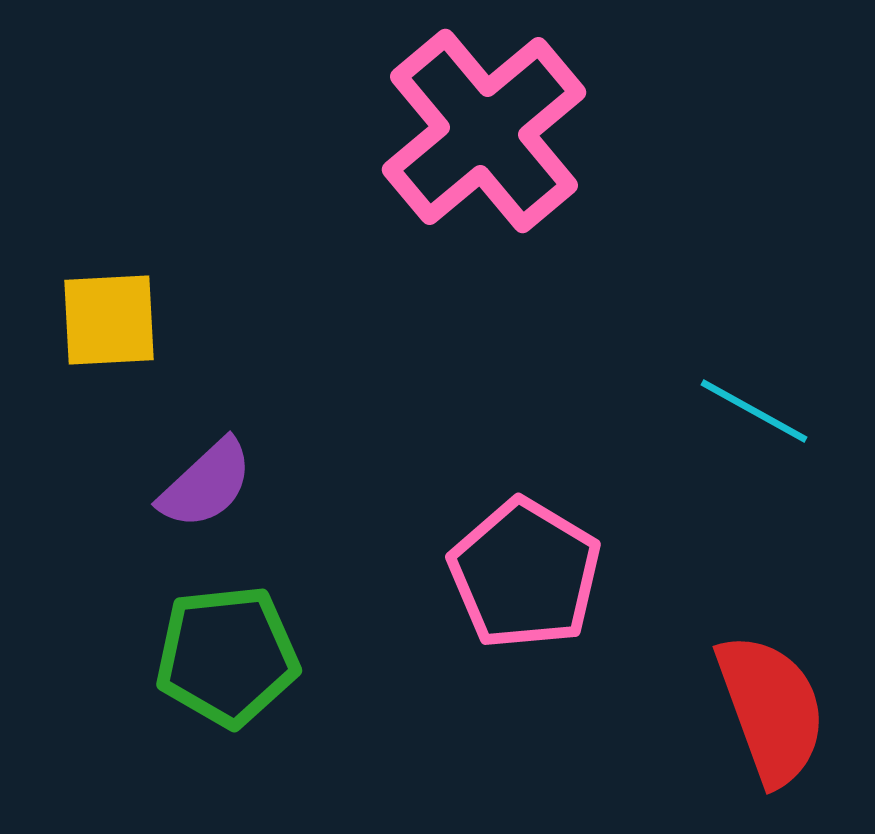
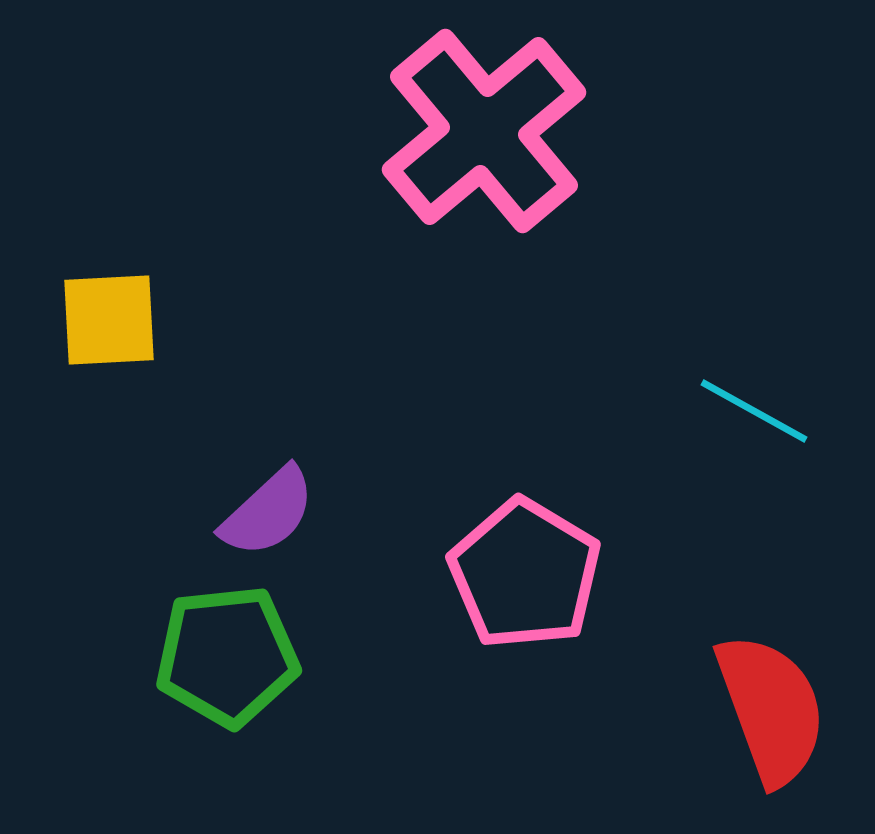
purple semicircle: moved 62 px right, 28 px down
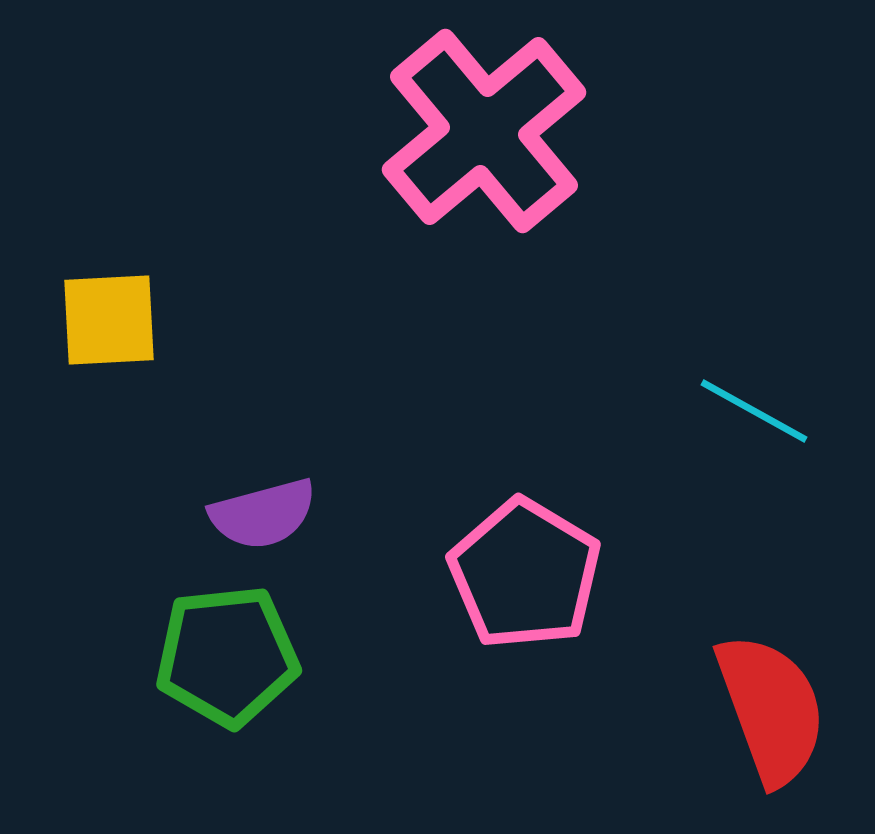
purple semicircle: moved 5 px left, 2 px down; rotated 28 degrees clockwise
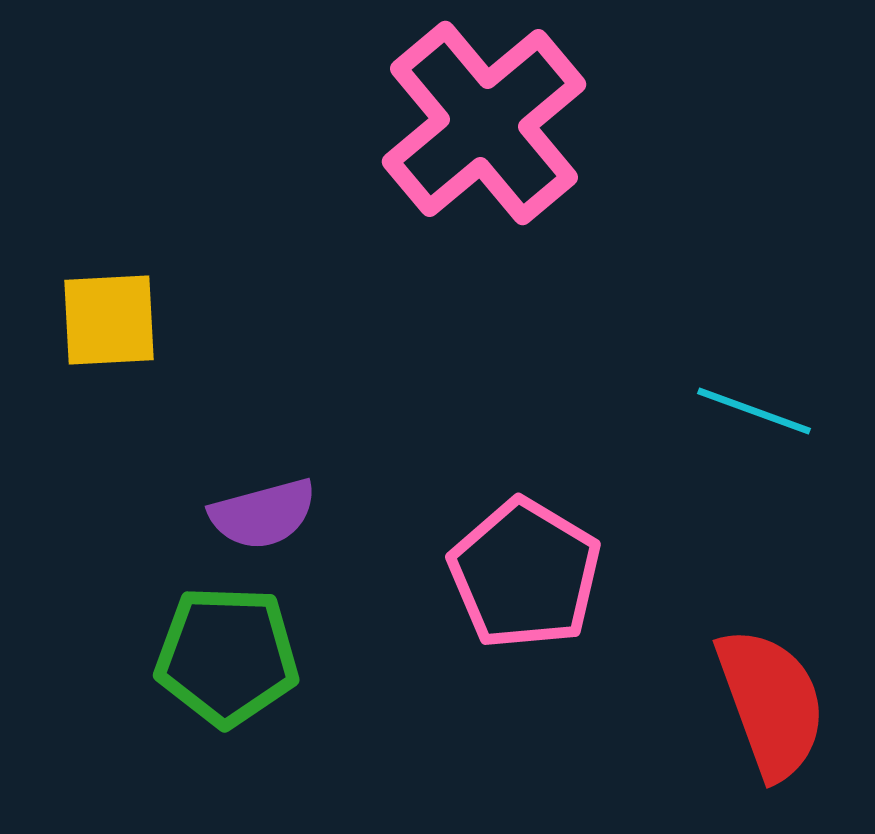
pink cross: moved 8 px up
cyan line: rotated 9 degrees counterclockwise
green pentagon: rotated 8 degrees clockwise
red semicircle: moved 6 px up
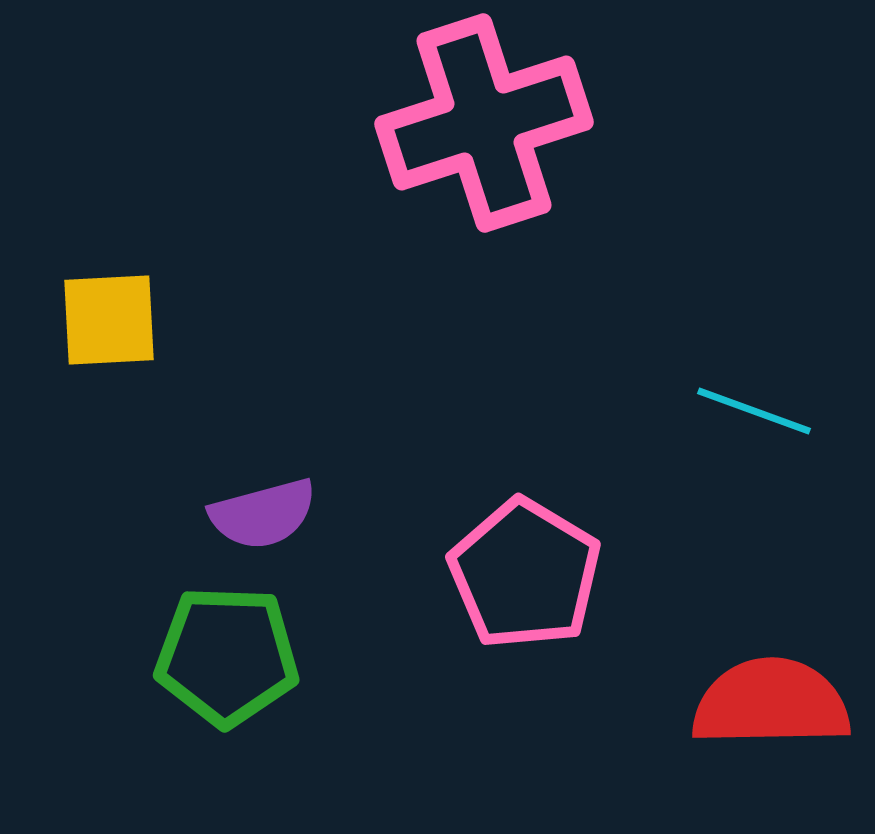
pink cross: rotated 22 degrees clockwise
red semicircle: rotated 71 degrees counterclockwise
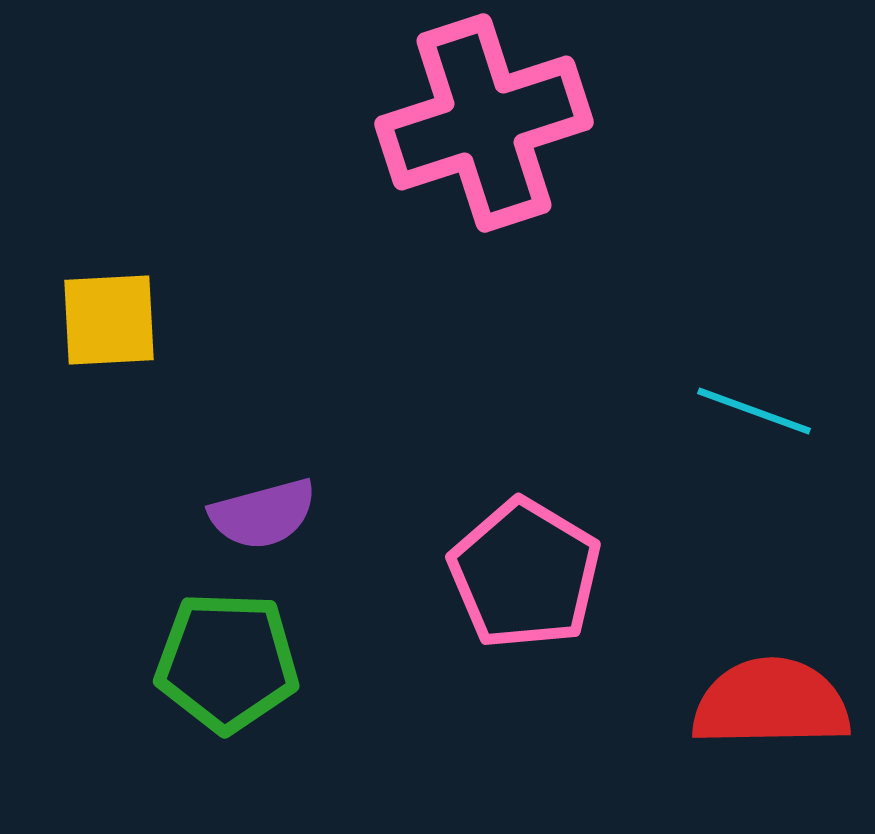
green pentagon: moved 6 px down
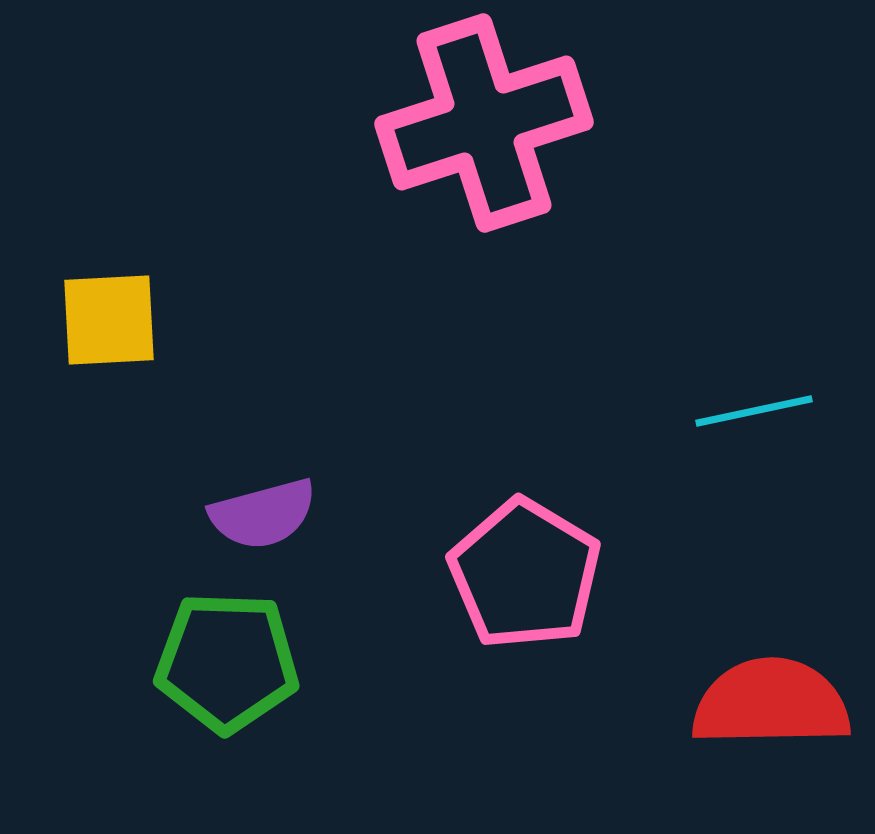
cyan line: rotated 32 degrees counterclockwise
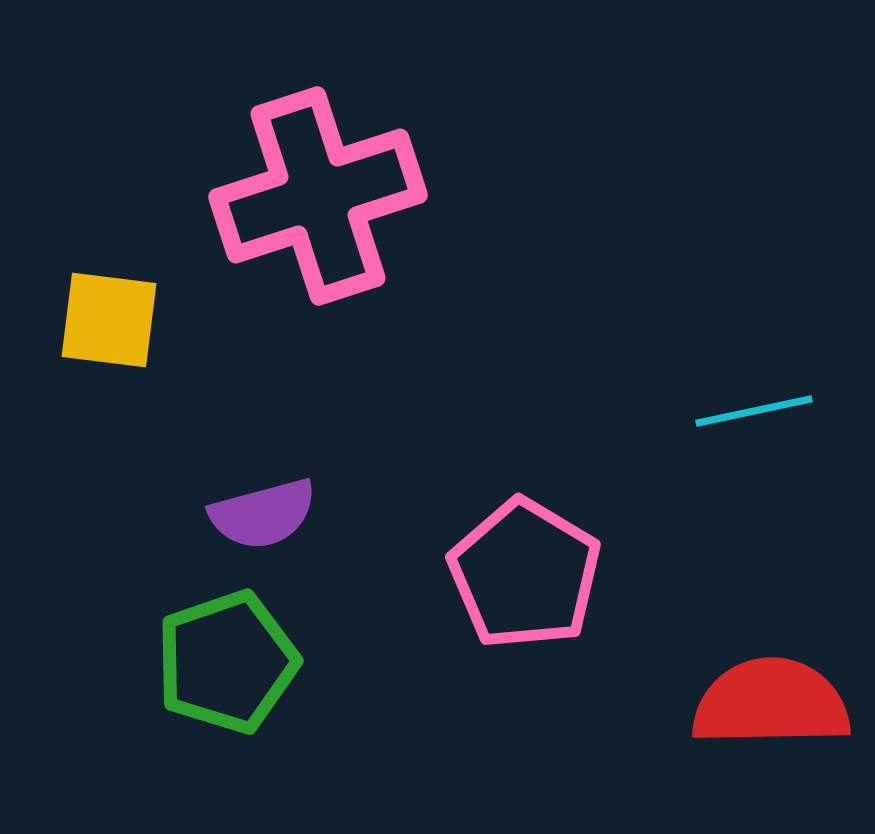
pink cross: moved 166 px left, 73 px down
yellow square: rotated 10 degrees clockwise
green pentagon: rotated 21 degrees counterclockwise
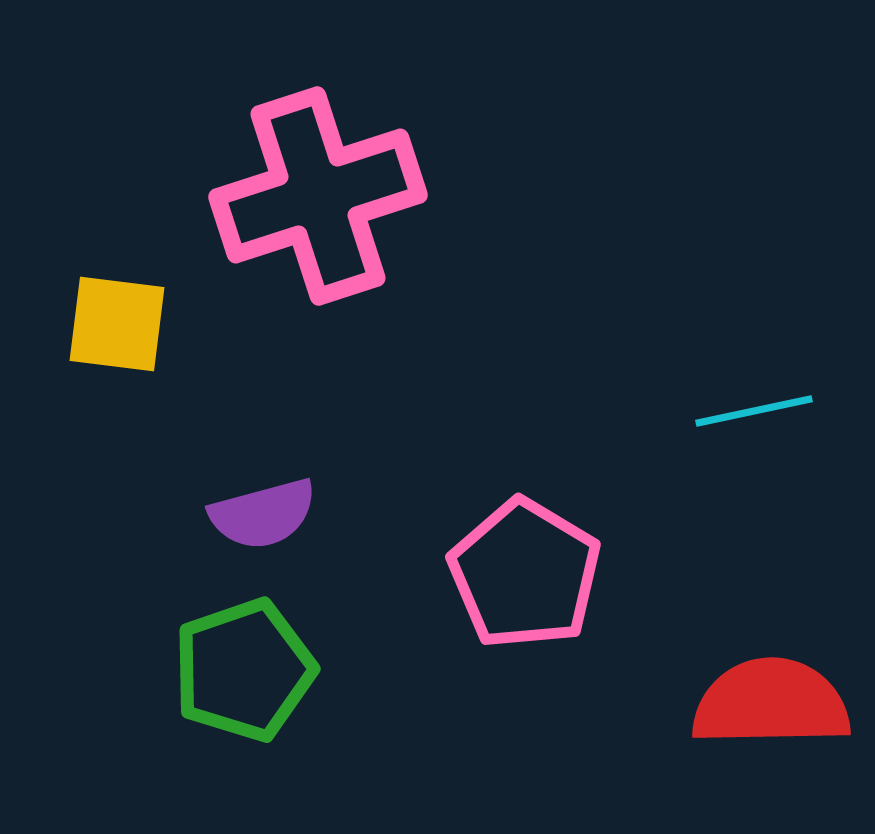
yellow square: moved 8 px right, 4 px down
green pentagon: moved 17 px right, 8 px down
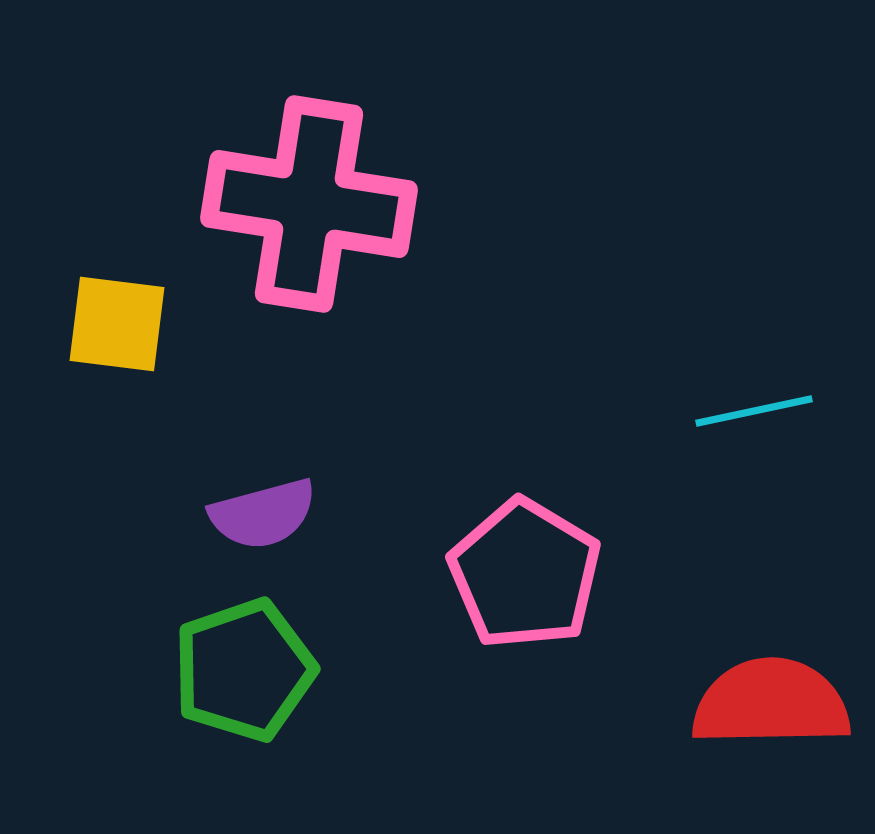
pink cross: moved 9 px left, 8 px down; rotated 27 degrees clockwise
